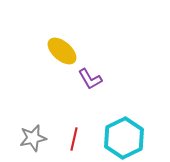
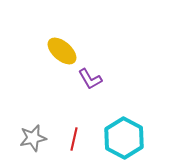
cyan hexagon: rotated 6 degrees counterclockwise
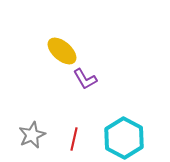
purple L-shape: moved 5 px left
gray star: moved 1 px left, 3 px up; rotated 12 degrees counterclockwise
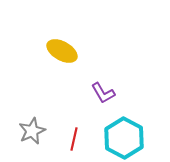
yellow ellipse: rotated 12 degrees counterclockwise
purple L-shape: moved 18 px right, 14 px down
gray star: moved 4 px up
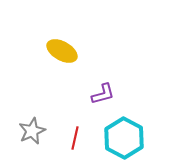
purple L-shape: moved 1 px down; rotated 75 degrees counterclockwise
red line: moved 1 px right, 1 px up
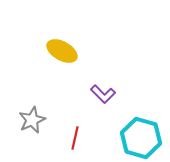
purple L-shape: rotated 60 degrees clockwise
gray star: moved 11 px up
cyan hexagon: moved 17 px right; rotated 12 degrees counterclockwise
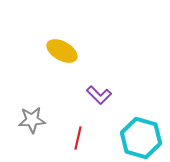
purple L-shape: moved 4 px left, 1 px down
gray star: rotated 20 degrees clockwise
red line: moved 3 px right
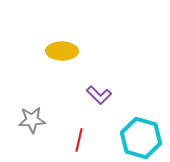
yellow ellipse: rotated 28 degrees counterclockwise
red line: moved 1 px right, 2 px down
